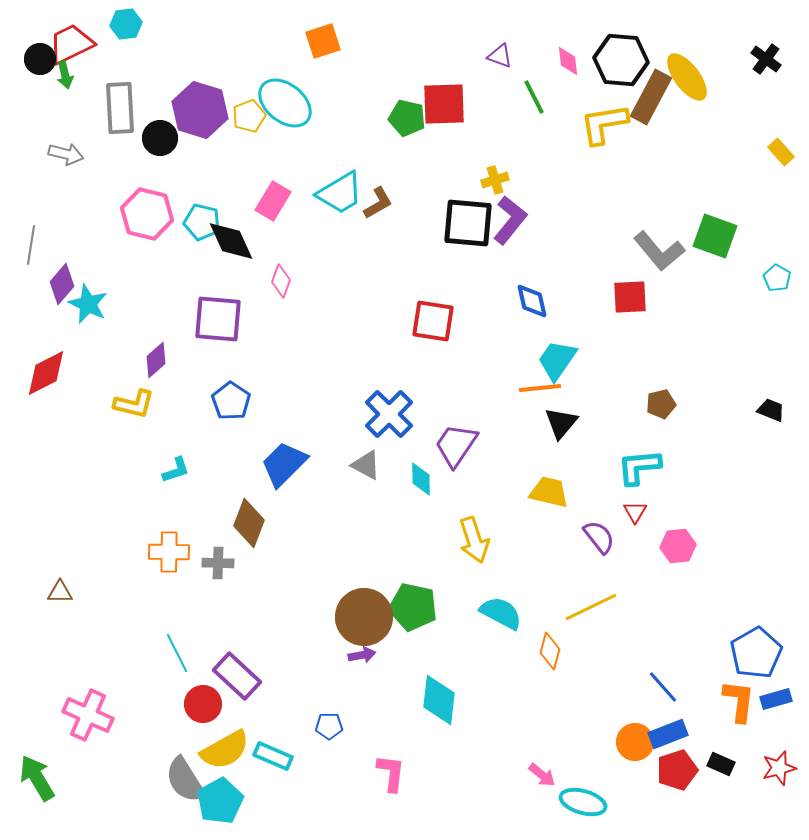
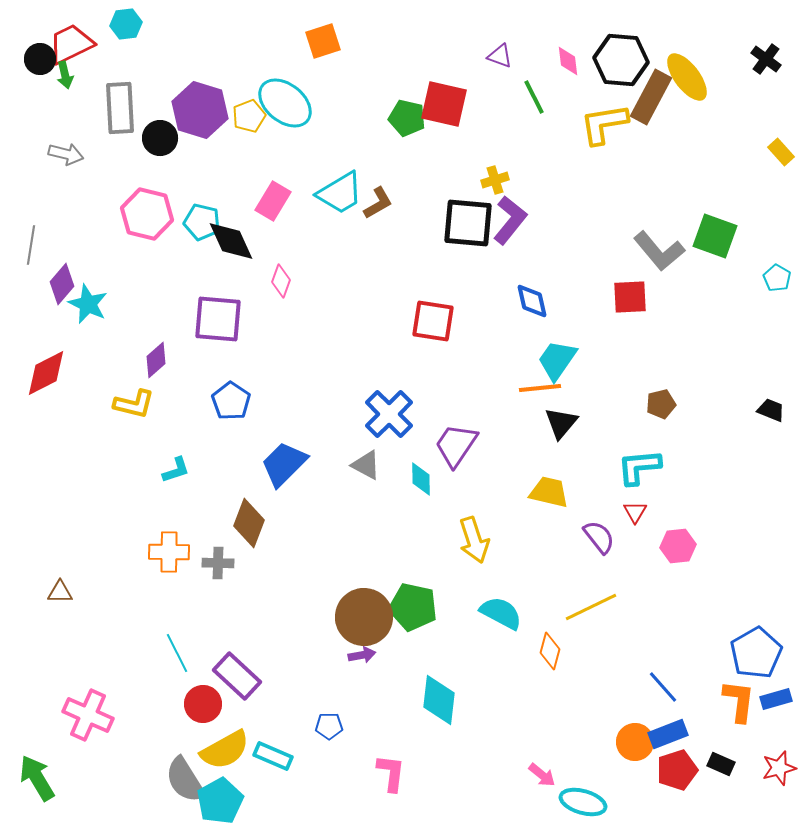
red square at (444, 104): rotated 15 degrees clockwise
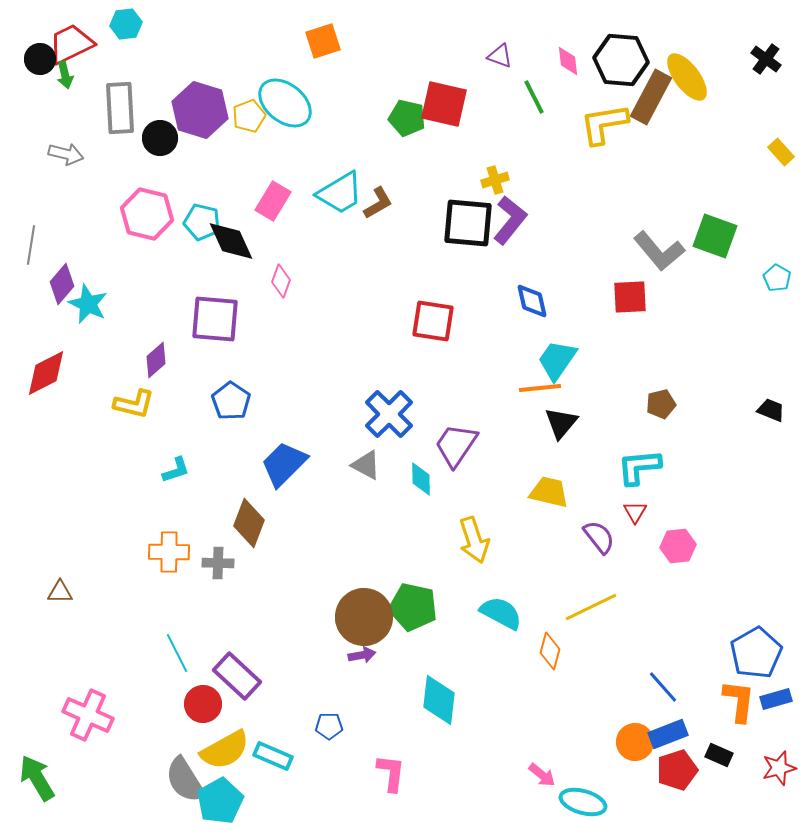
purple square at (218, 319): moved 3 px left
black rectangle at (721, 764): moved 2 px left, 9 px up
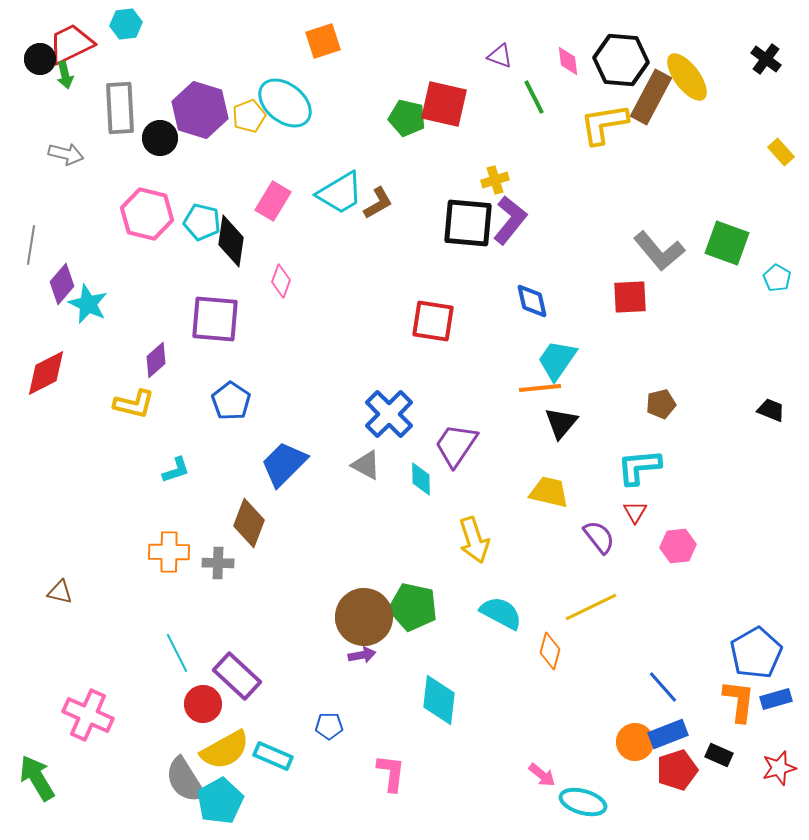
green square at (715, 236): moved 12 px right, 7 px down
black diamond at (231, 241): rotated 33 degrees clockwise
brown triangle at (60, 592): rotated 12 degrees clockwise
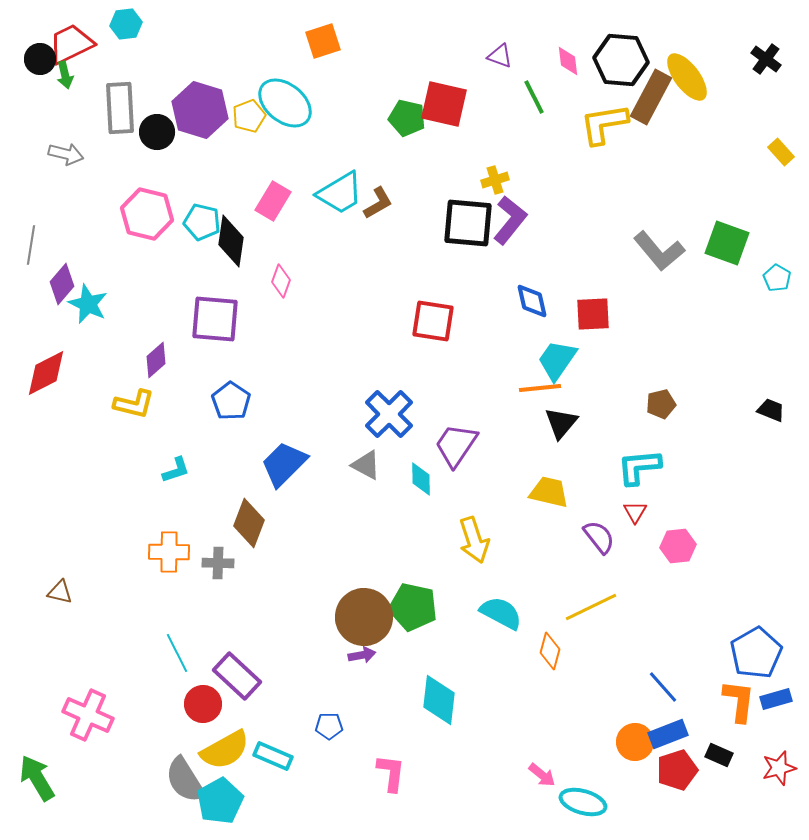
black circle at (160, 138): moved 3 px left, 6 px up
red square at (630, 297): moved 37 px left, 17 px down
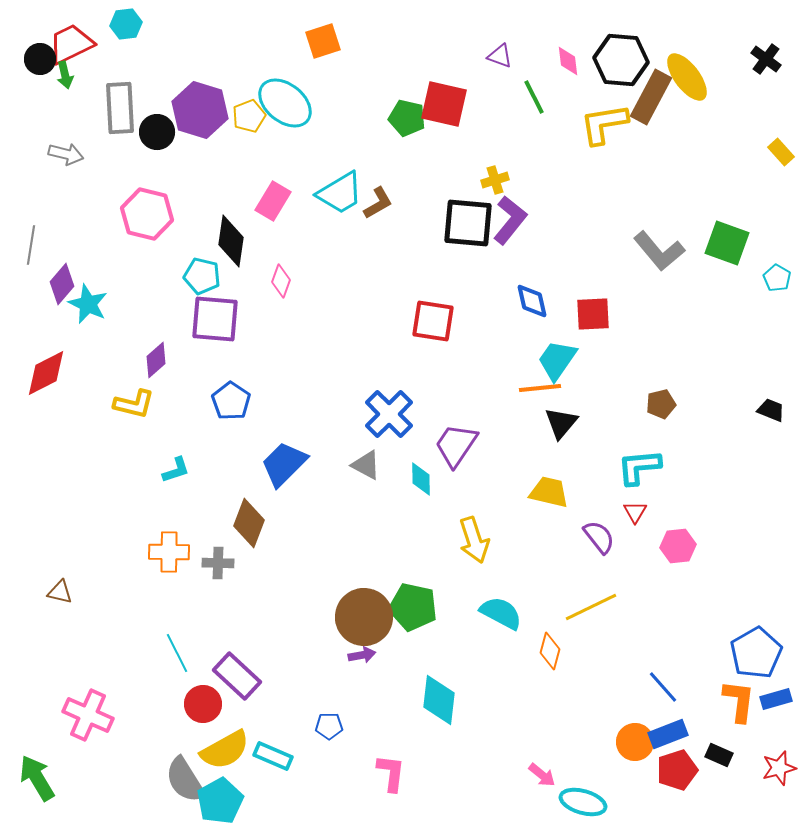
cyan pentagon at (202, 222): moved 54 px down
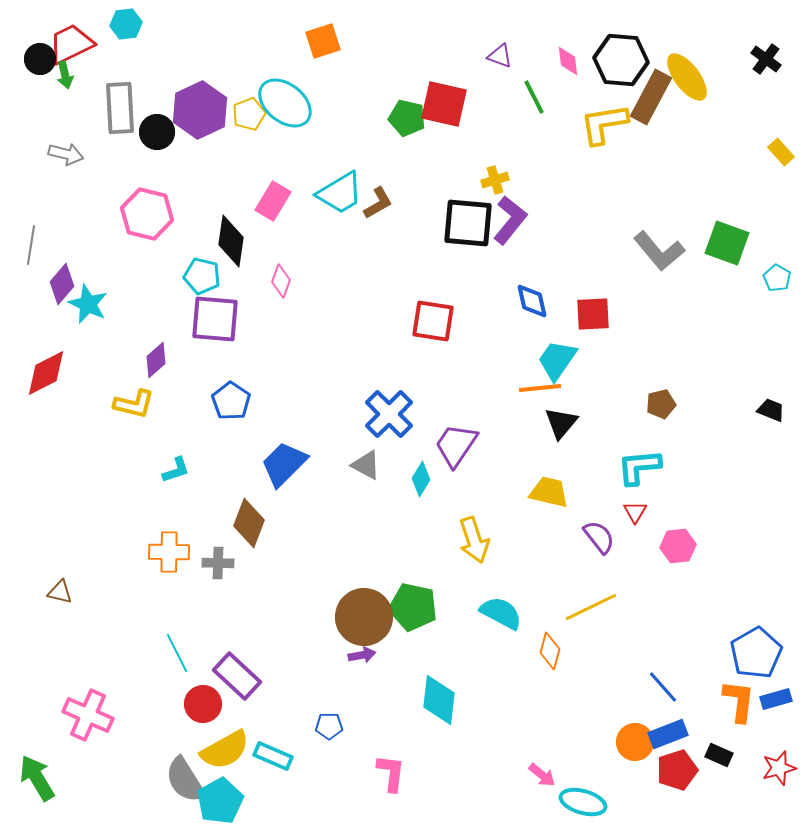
purple hexagon at (200, 110): rotated 18 degrees clockwise
yellow pentagon at (249, 116): moved 2 px up
cyan diamond at (421, 479): rotated 32 degrees clockwise
